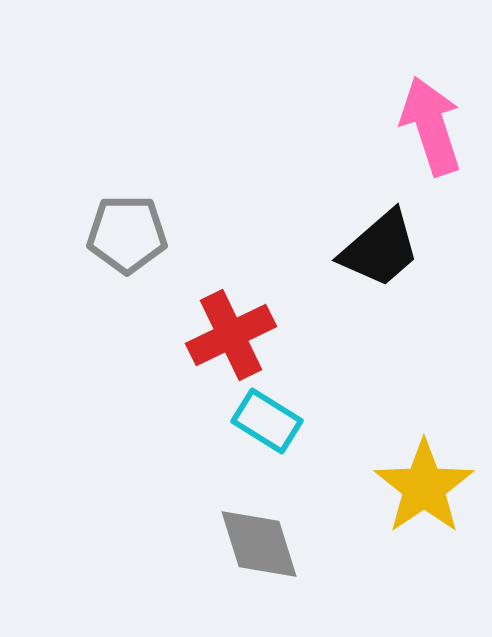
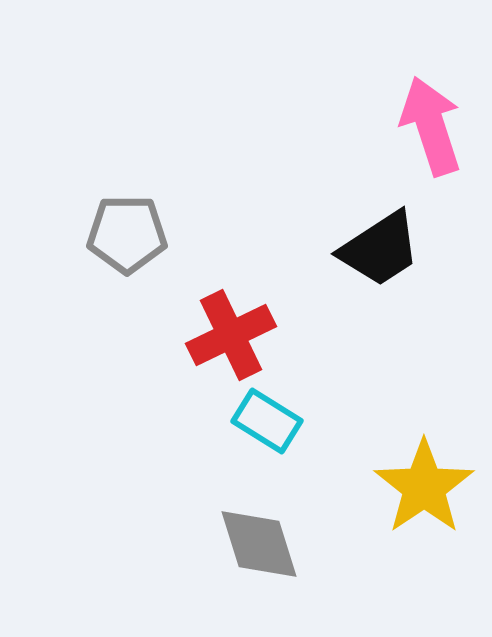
black trapezoid: rotated 8 degrees clockwise
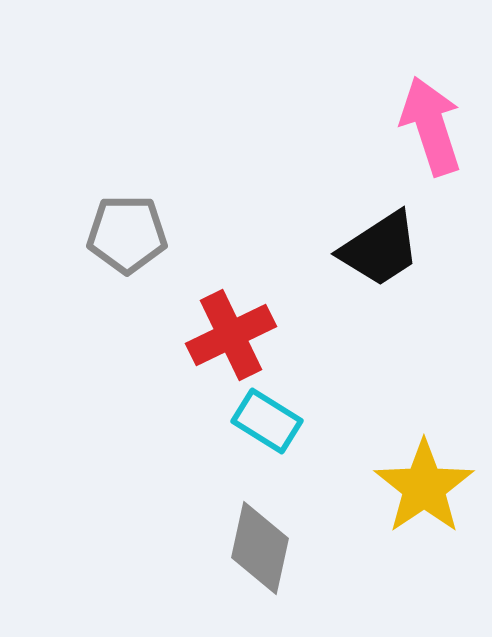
gray diamond: moved 1 px right, 4 px down; rotated 30 degrees clockwise
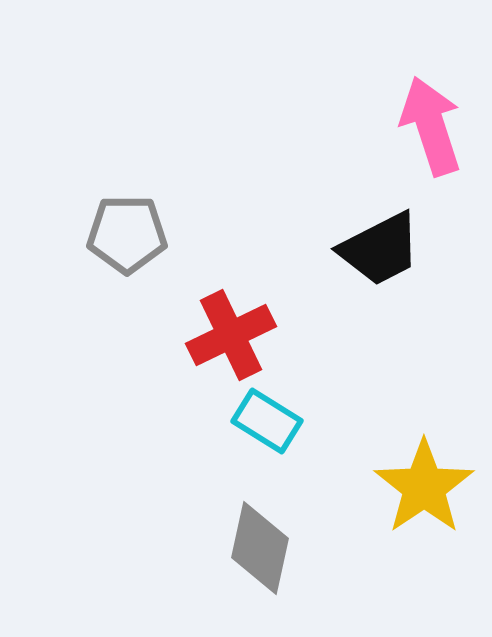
black trapezoid: rotated 6 degrees clockwise
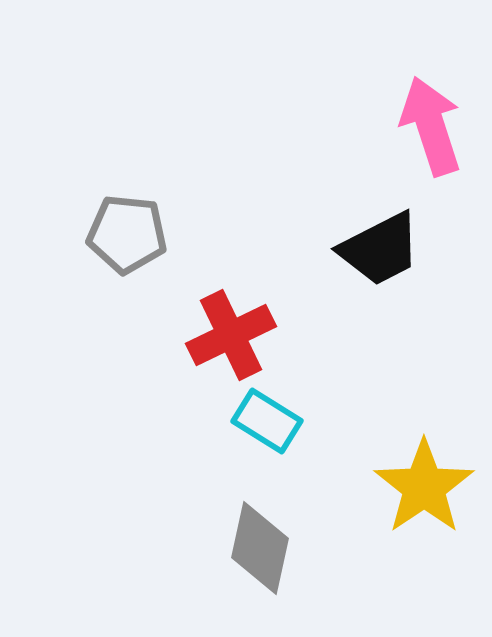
gray pentagon: rotated 6 degrees clockwise
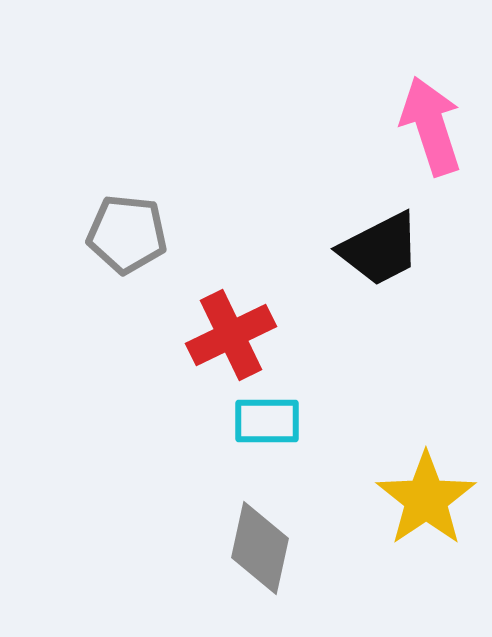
cyan rectangle: rotated 32 degrees counterclockwise
yellow star: moved 2 px right, 12 px down
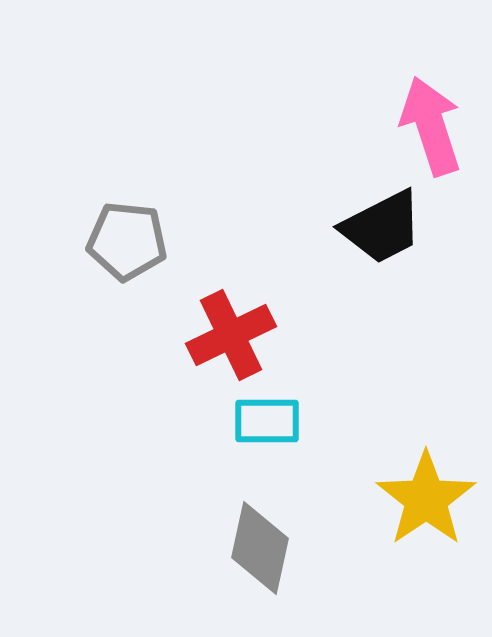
gray pentagon: moved 7 px down
black trapezoid: moved 2 px right, 22 px up
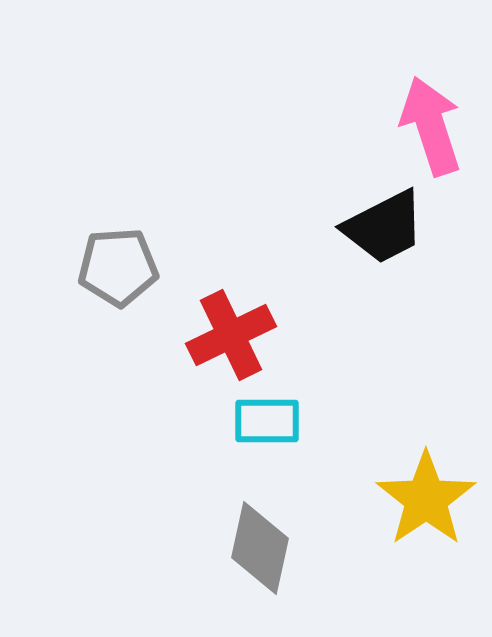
black trapezoid: moved 2 px right
gray pentagon: moved 9 px left, 26 px down; rotated 10 degrees counterclockwise
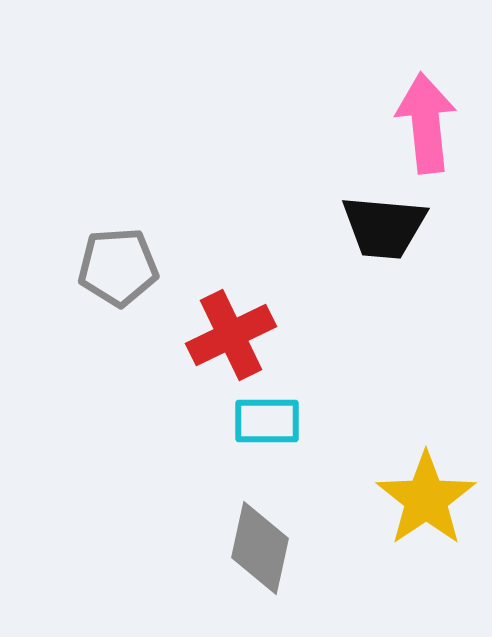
pink arrow: moved 5 px left, 3 px up; rotated 12 degrees clockwise
black trapezoid: rotated 32 degrees clockwise
